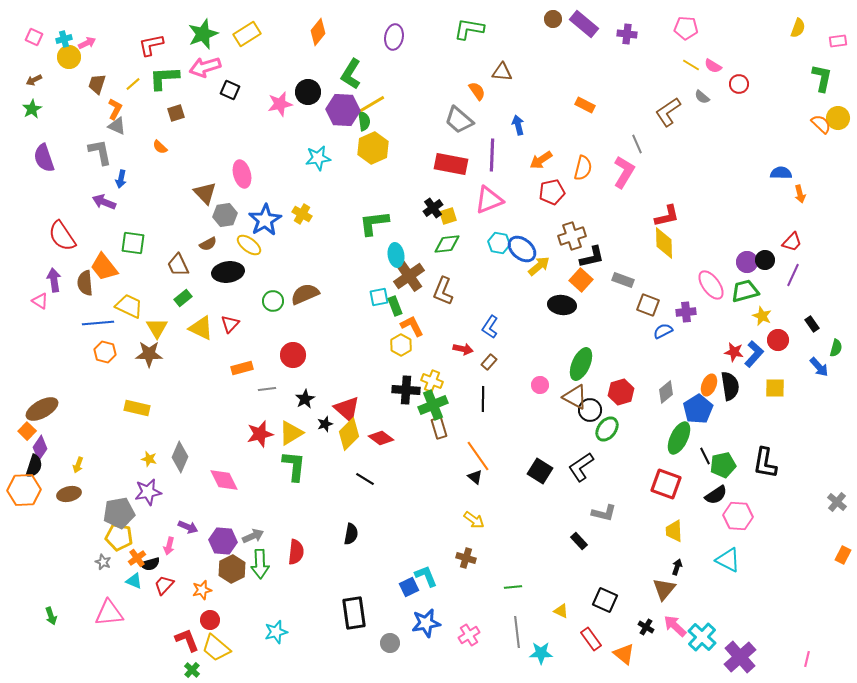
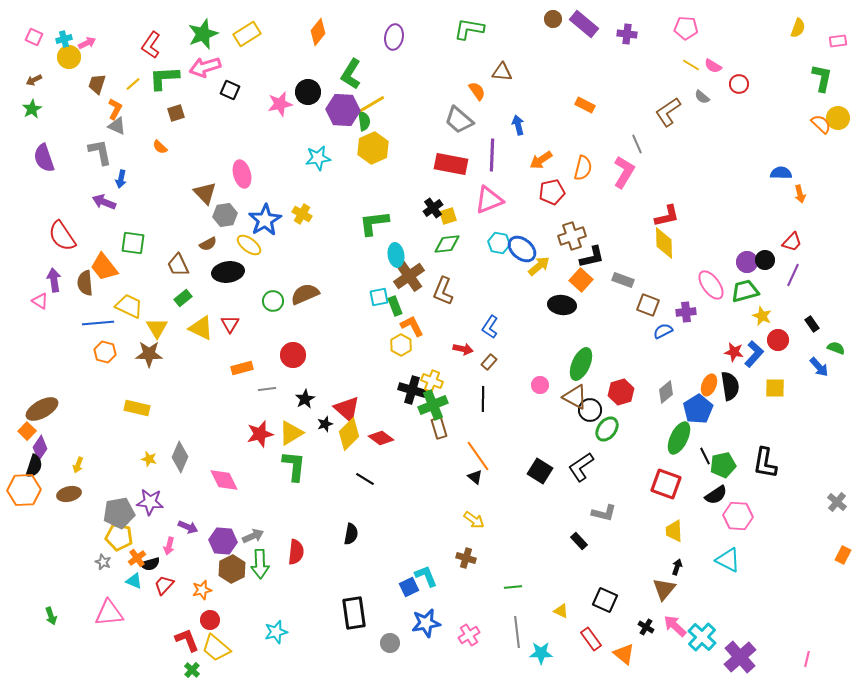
red L-shape at (151, 45): rotated 44 degrees counterclockwise
red triangle at (230, 324): rotated 12 degrees counterclockwise
green semicircle at (836, 348): rotated 84 degrees counterclockwise
black cross at (406, 390): moved 6 px right; rotated 12 degrees clockwise
purple star at (148, 492): moved 2 px right, 10 px down; rotated 16 degrees clockwise
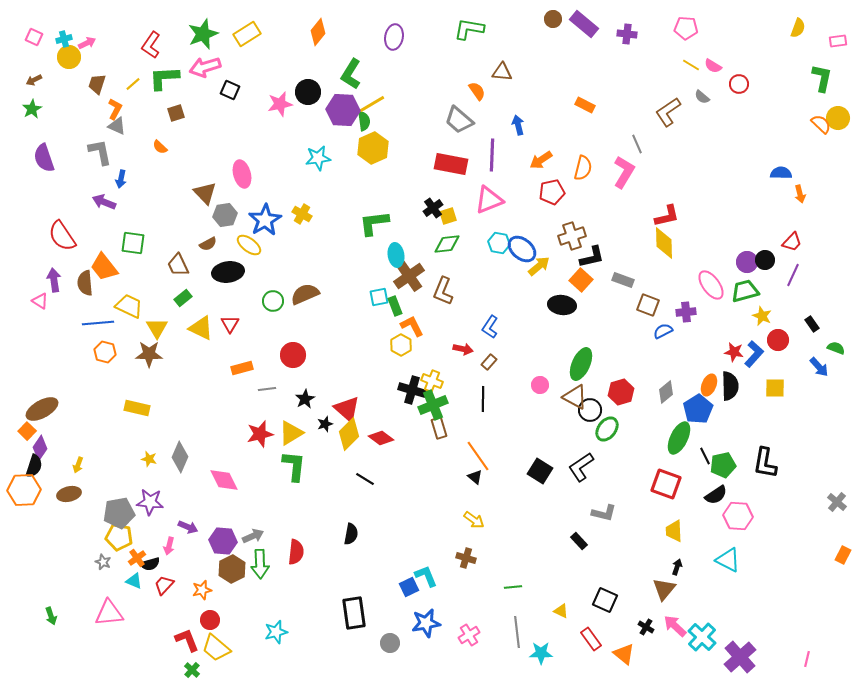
black semicircle at (730, 386): rotated 8 degrees clockwise
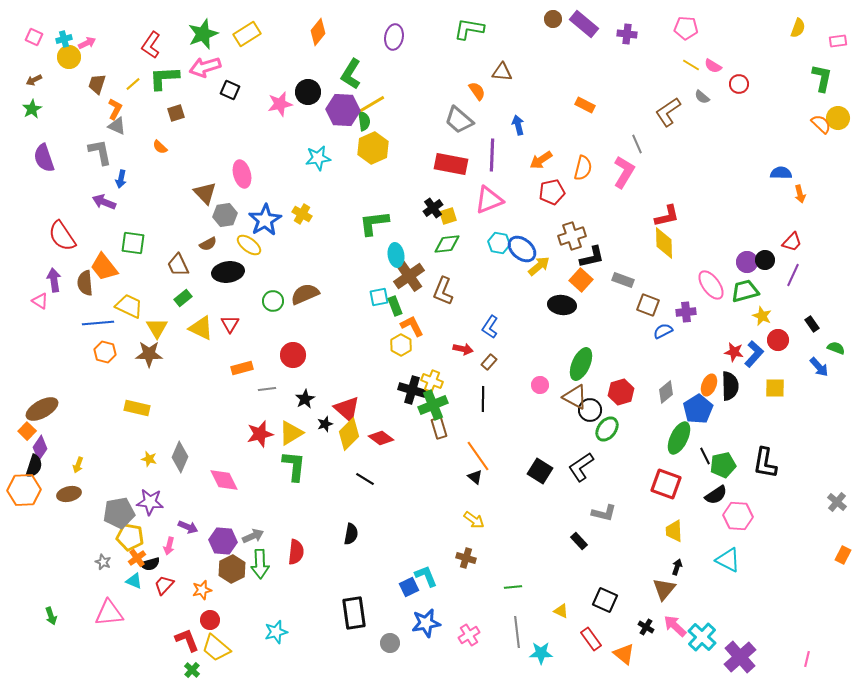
yellow pentagon at (119, 537): moved 11 px right
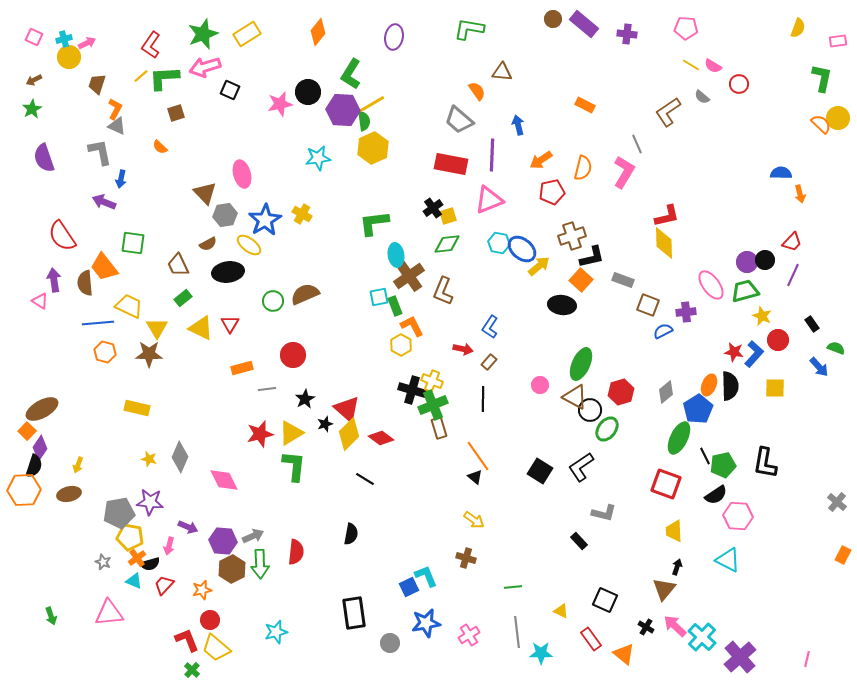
yellow line at (133, 84): moved 8 px right, 8 px up
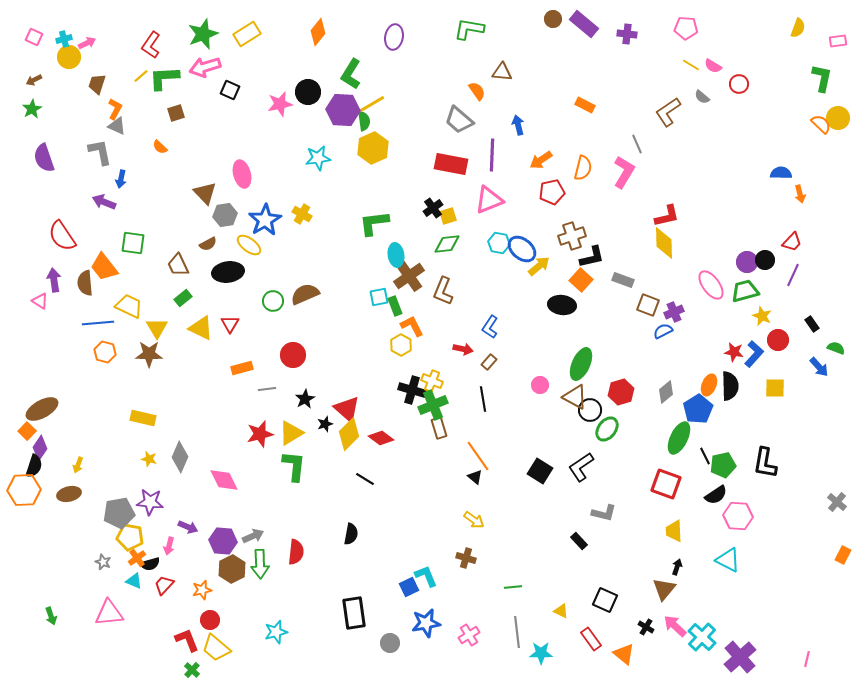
purple cross at (686, 312): moved 12 px left; rotated 18 degrees counterclockwise
black line at (483, 399): rotated 10 degrees counterclockwise
yellow rectangle at (137, 408): moved 6 px right, 10 px down
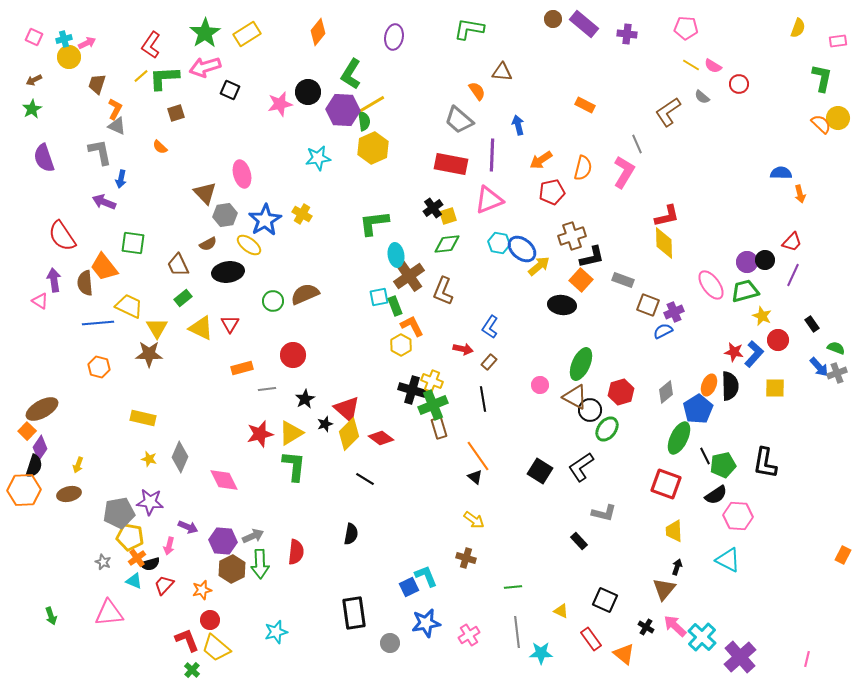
green star at (203, 34): moved 2 px right, 1 px up; rotated 12 degrees counterclockwise
orange hexagon at (105, 352): moved 6 px left, 15 px down
gray cross at (837, 502): moved 129 px up; rotated 30 degrees clockwise
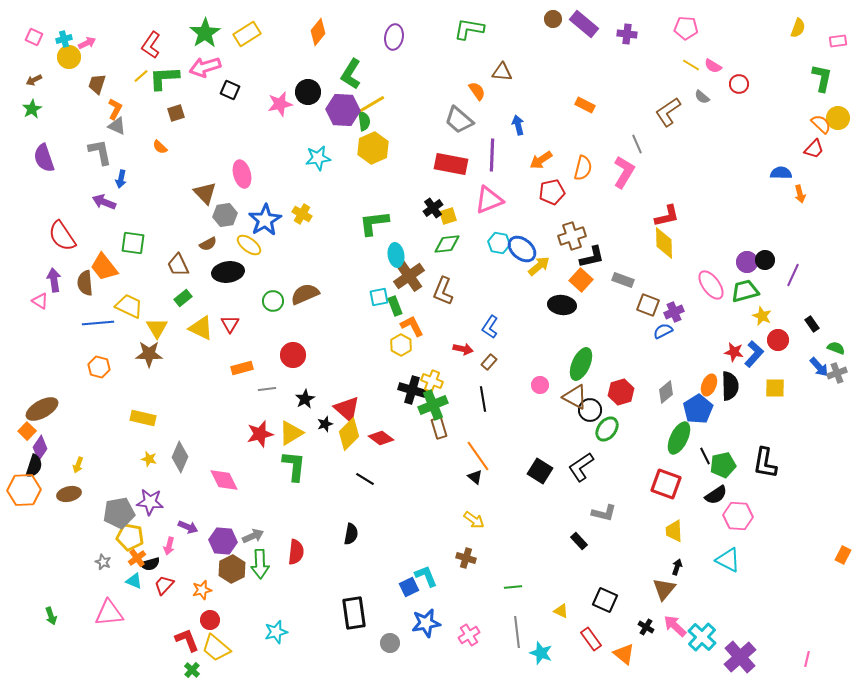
red trapezoid at (792, 242): moved 22 px right, 93 px up
cyan star at (541, 653): rotated 20 degrees clockwise
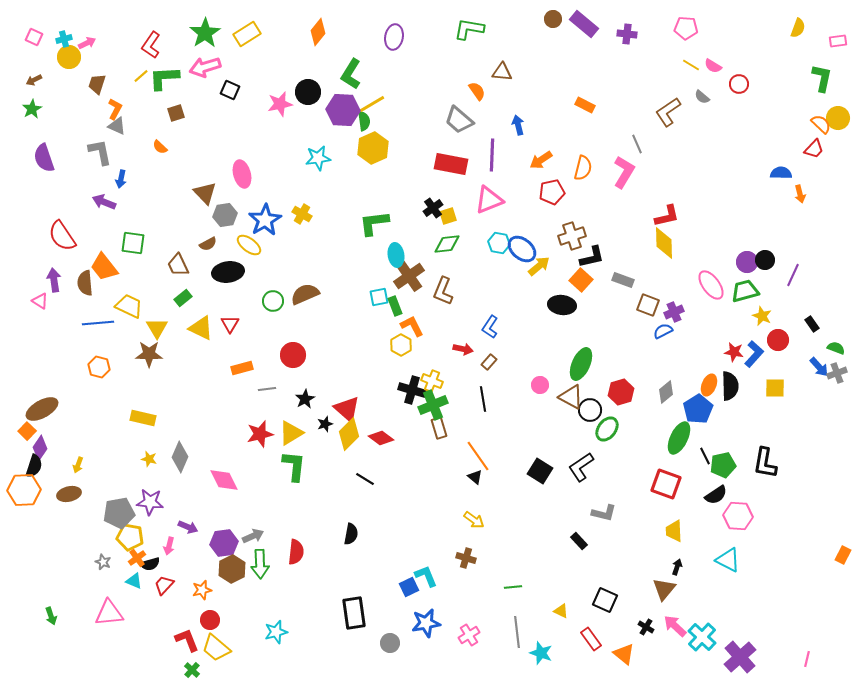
brown triangle at (575, 397): moved 4 px left
purple hexagon at (223, 541): moved 1 px right, 2 px down; rotated 12 degrees counterclockwise
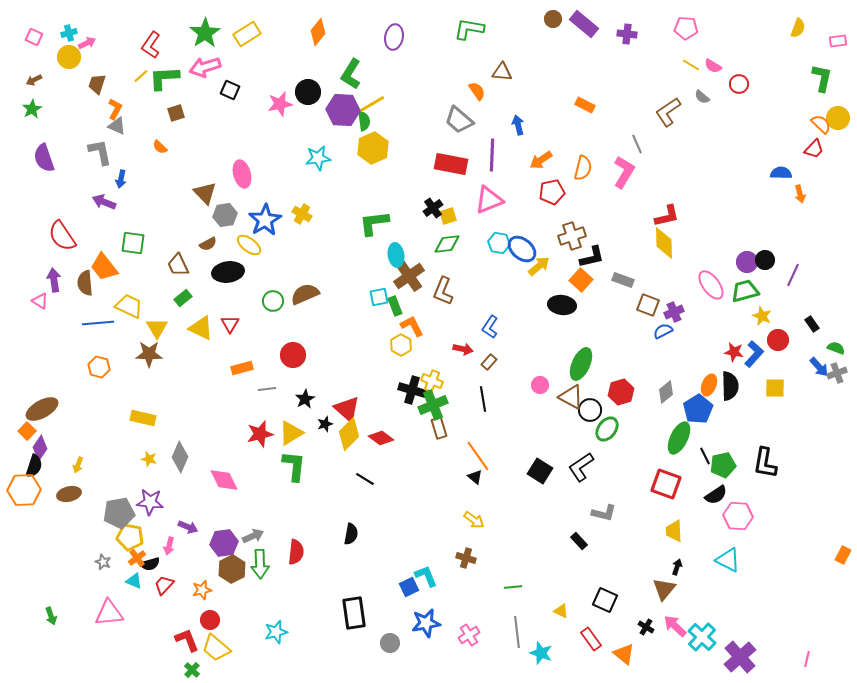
cyan cross at (64, 39): moved 5 px right, 6 px up
